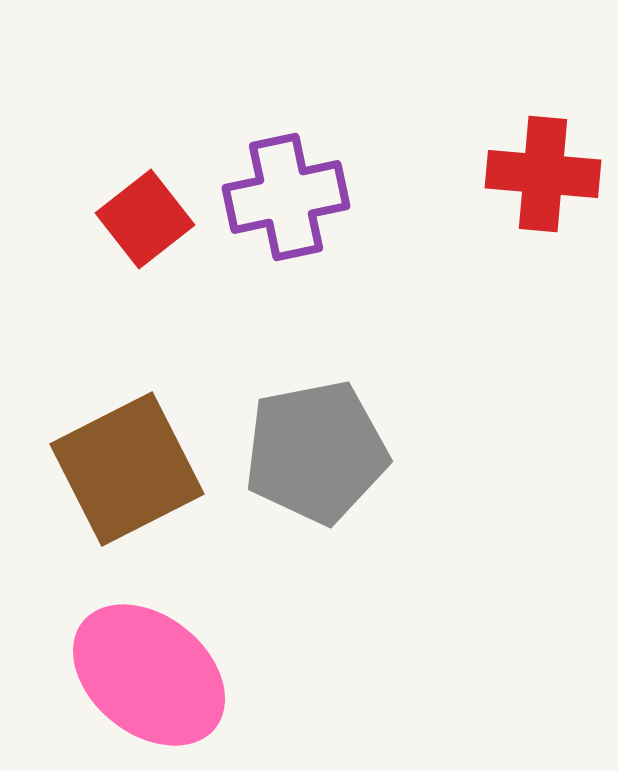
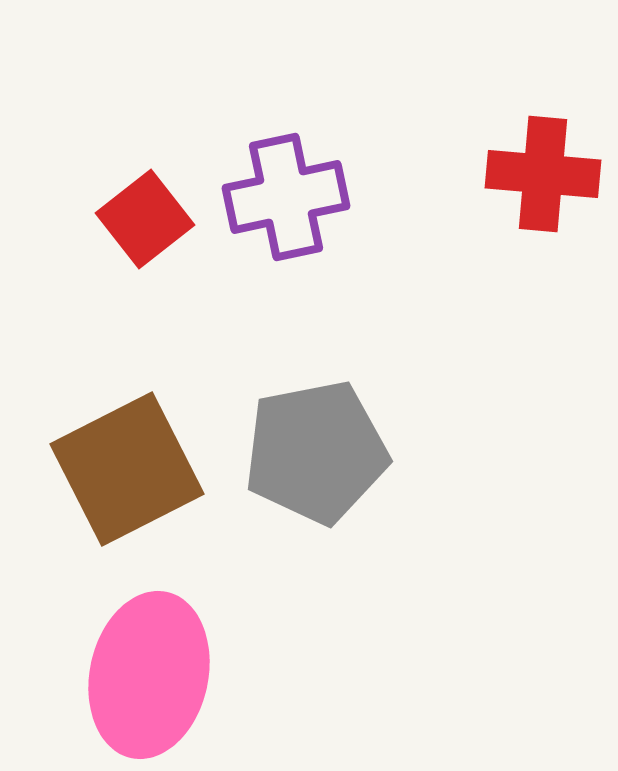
pink ellipse: rotated 63 degrees clockwise
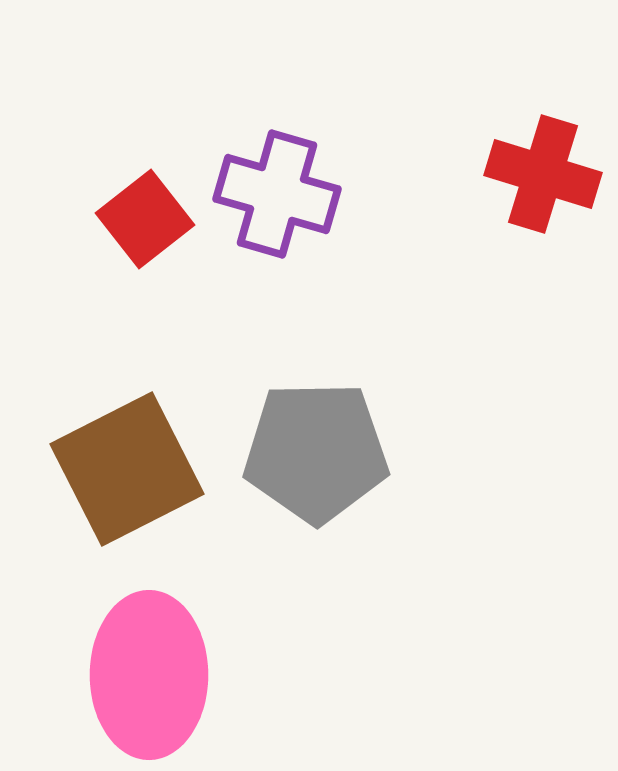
red cross: rotated 12 degrees clockwise
purple cross: moved 9 px left, 3 px up; rotated 28 degrees clockwise
gray pentagon: rotated 10 degrees clockwise
pink ellipse: rotated 12 degrees counterclockwise
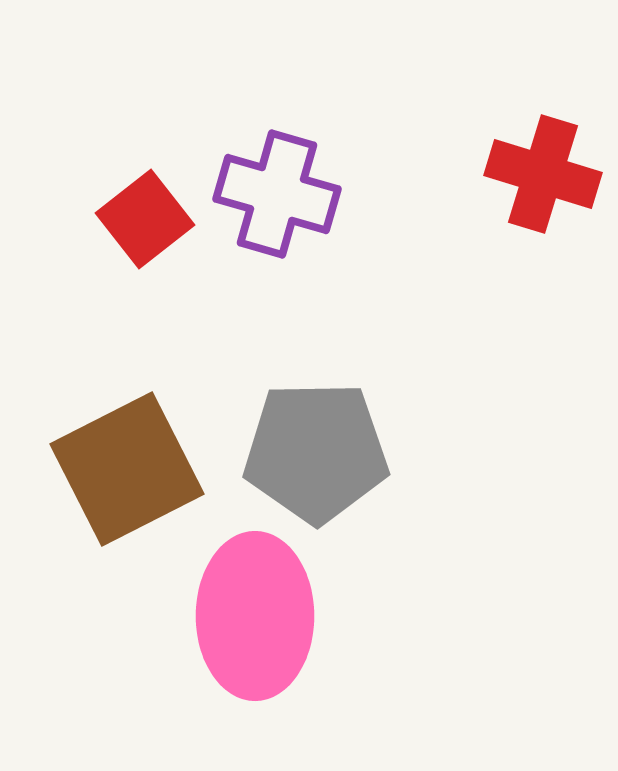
pink ellipse: moved 106 px right, 59 px up
